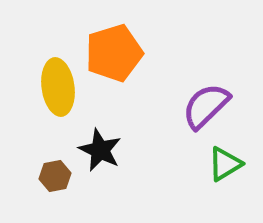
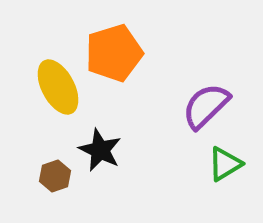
yellow ellipse: rotated 20 degrees counterclockwise
brown hexagon: rotated 8 degrees counterclockwise
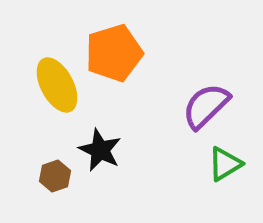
yellow ellipse: moved 1 px left, 2 px up
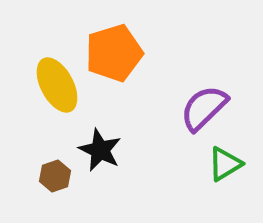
purple semicircle: moved 2 px left, 2 px down
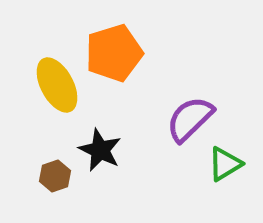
purple semicircle: moved 14 px left, 11 px down
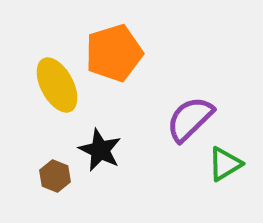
brown hexagon: rotated 20 degrees counterclockwise
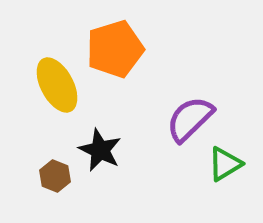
orange pentagon: moved 1 px right, 4 px up
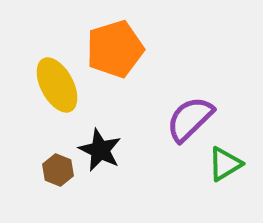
brown hexagon: moved 3 px right, 6 px up
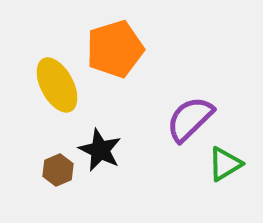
brown hexagon: rotated 16 degrees clockwise
